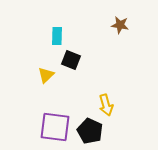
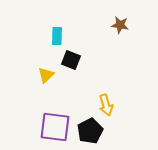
black pentagon: rotated 20 degrees clockwise
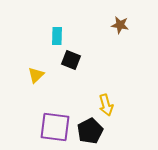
yellow triangle: moved 10 px left
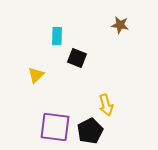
black square: moved 6 px right, 2 px up
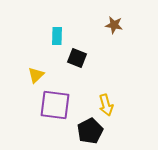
brown star: moved 6 px left
purple square: moved 22 px up
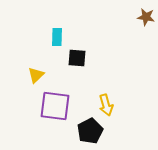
brown star: moved 32 px right, 8 px up
cyan rectangle: moved 1 px down
black square: rotated 18 degrees counterclockwise
purple square: moved 1 px down
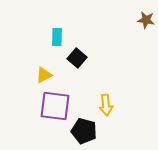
brown star: moved 3 px down
black square: rotated 36 degrees clockwise
yellow triangle: moved 8 px right; rotated 18 degrees clockwise
yellow arrow: rotated 10 degrees clockwise
black pentagon: moved 6 px left; rotated 30 degrees counterclockwise
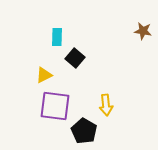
brown star: moved 3 px left, 11 px down
black square: moved 2 px left
black pentagon: rotated 15 degrees clockwise
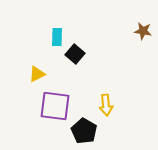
black square: moved 4 px up
yellow triangle: moved 7 px left, 1 px up
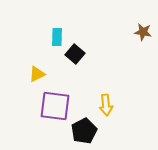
brown star: moved 1 px down
black pentagon: rotated 15 degrees clockwise
